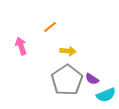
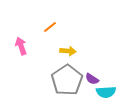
cyan semicircle: moved 3 px up; rotated 18 degrees clockwise
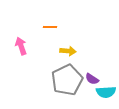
orange line: rotated 40 degrees clockwise
gray pentagon: rotated 8 degrees clockwise
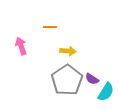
gray pentagon: rotated 8 degrees counterclockwise
cyan semicircle: rotated 54 degrees counterclockwise
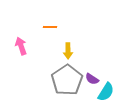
yellow arrow: rotated 84 degrees clockwise
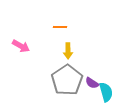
orange line: moved 10 px right
pink arrow: rotated 138 degrees clockwise
purple semicircle: moved 4 px down
cyan semicircle: rotated 48 degrees counterclockwise
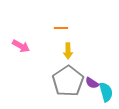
orange line: moved 1 px right, 1 px down
gray pentagon: moved 1 px right, 1 px down
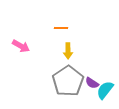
cyan semicircle: moved 1 px left, 2 px up; rotated 126 degrees counterclockwise
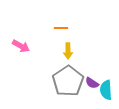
cyan semicircle: moved 1 px right; rotated 42 degrees counterclockwise
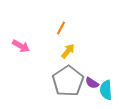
orange line: rotated 64 degrees counterclockwise
yellow arrow: rotated 140 degrees counterclockwise
